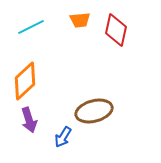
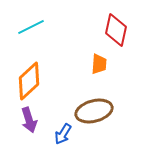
orange trapezoid: moved 19 px right, 44 px down; rotated 80 degrees counterclockwise
orange diamond: moved 4 px right
blue arrow: moved 3 px up
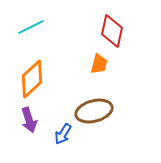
red diamond: moved 4 px left, 1 px down
orange trapezoid: rotated 10 degrees clockwise
orange diamond: moved 3 px right, 2 px up
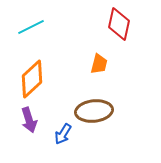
red diamond: moved 7 px right, 7 px up
brown ellipse: rotated 9 degrees clockwise
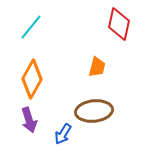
cyan line: rotated 24 degrees counterclockwise
orange trapezoid: moved 2 px left, 3 px down
orange diamond: rotated 18 degrees counterclockwise
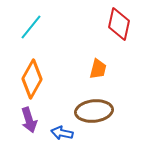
orange trapezoid: moved 1 px right, 2 px down
blue arrow: moved 1 px left, 1 px up; rotated 70 degrees clockwise
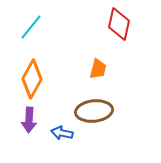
purple arrow: rotated 20 degrees clockwise
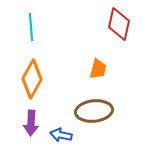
cyan line: rotated 44 degrees counterclockwise
purple arrow: moved 2 px right, 3 px down
blue arrow: moved 1 px left, 2 px down
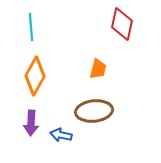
red diamond: moved 3 px right
orange diamond: moved 3 px right, 3 px up
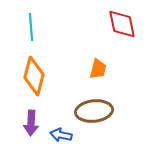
red diamond: rotated 24 degrees counterclockwise
orange diamond: moved 1 px left; rotated 15 degrees counterclockwise
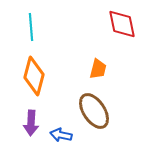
brown ellipse: rotated 63 degrees clockwise
